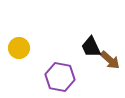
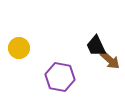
black trapezoid: moved 5 px right, 1 px up
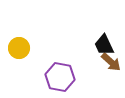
black trapezoid: moved 8 px right, 1 px up
brown arrow: moved 1 px right, 2 px down
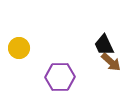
purple hexagon: rotated 12 degrees counterclockwise
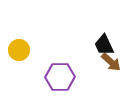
yellow circle: moved 2 px down
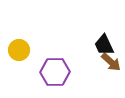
purple hexagon: moved 5 px left, 5 px up
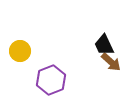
yellow circle: moved 1 px right, 1 px down
purple hexagon: moved 4 px left, 8 px down; rotated 20 degrees counterclockwise
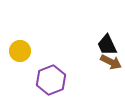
black trapezoid: moved 3 px right
brown arrow: rotated 15 degrees counterclockwise
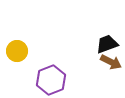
black trapezoid: moved 1 px up; rotated 95 degrees clockwise
yellow circle: moved 3 px left
